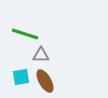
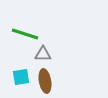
gray triangle: moved 2 px right, 1 px up
brown ellipse: rotated 20 degrees clockwise
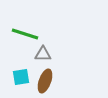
brown ellipse: rotated 30 degrees clockwise
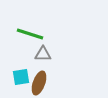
green line: moved 5 px right
brown ellipse: moved 6 px left, 2 px down
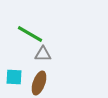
green line: rotated 12 degrees clockwise
cyan square: moved 7 px left; rotated 12 degrees clockwise
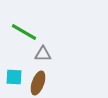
green line: moved 6 px left, 2 px up
brown ellipse: moved 1 px left
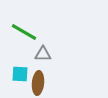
cyan square: moved 6 px right, 3 px up
brown ellipse: rotated 15 degrees counterclockwise
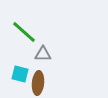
green line: rotated 12 degrees clockwise
cyan square: rotated 12 degrees clockwise
